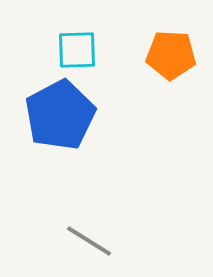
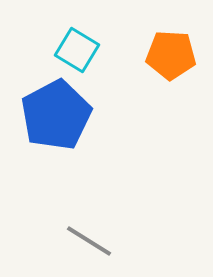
cyan square: rotated 33 degrees clockwise
blue pentagon: moved 4 px left
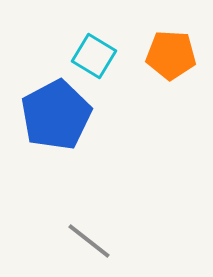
cyan square: moved 17 px right, 6 px down
gray line: rotated 6 degrees clockwise
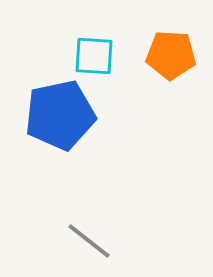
cyan square: rotated 27 degrees counterclockwise
blue pentagon: moved 4 px right; rotated 16 degrees clockwise
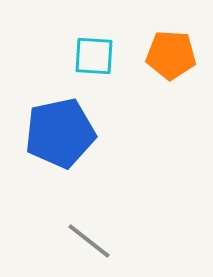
blue pentagon: moved 18 px down
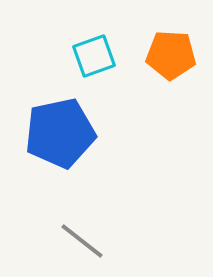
cyan square: rotated 24 degrees counterclockwise
gray line: moved 7 px left
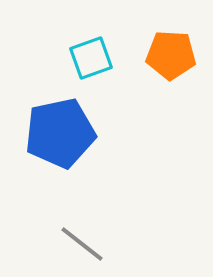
cyan square: moved 3 px left, 2 px down
gray line: moved 3 px down
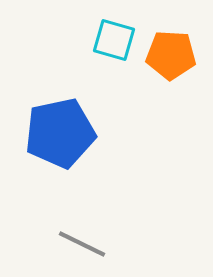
cyan square: moved 23 px right, 18 px up; rotated 36 degrees clockwise
gray line: rotated 12 degrees counterclockwise
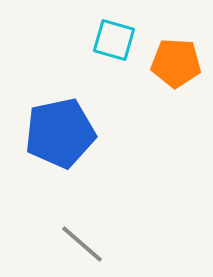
orange pentagon: moved 5 px right, 8 px down
gray line: rotated 15 degrees clockwise
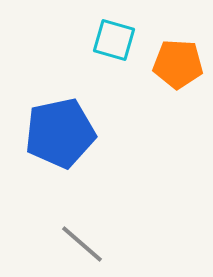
orange pentagon: moved 2 px right, 1 px down
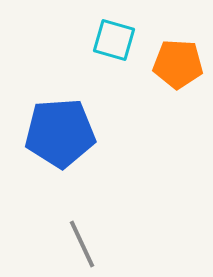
blue pentagon: rotated 8 degrees clockwise
gray line: rotated 24 degrees clockwise
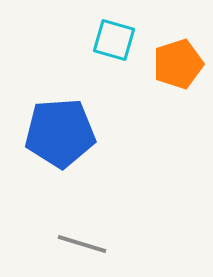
orange pentagon: rotated 21 degrees counterclockwise
gray line: rotated 48 degrees counterclockwise
